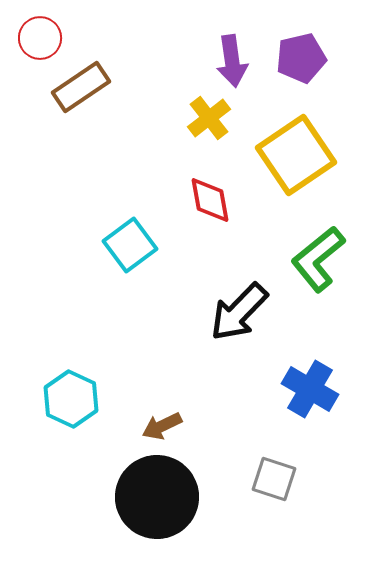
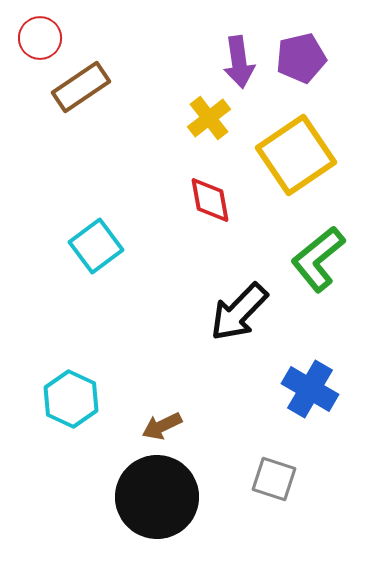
purple arrow: moved 7 px right, 1 px down
cyan square: moved 34 px left, 1 px down
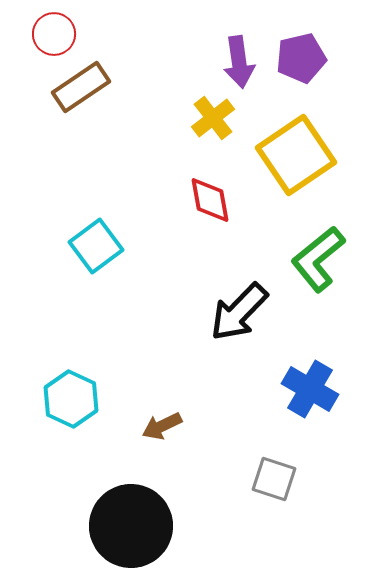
red circle: moved 14 px right, 4 px up
yellow cross: moved 4 px right
black circle: moved 26 px left, 29 px down
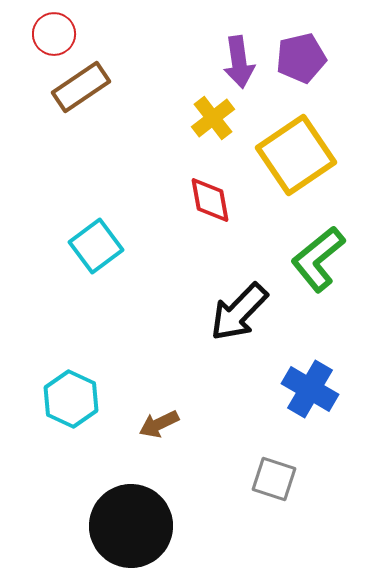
brown arrow: moved 3 px left, 2 px up
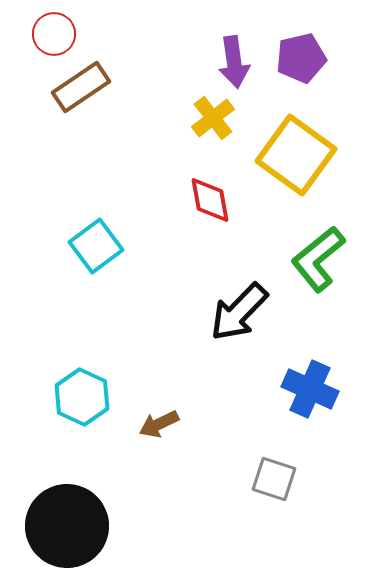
purple arrow: moved 5 px left
yellow square: rotated 20 degrees counterclockwise
blue cross: rotated 6 degrees counterclockwise
cyan hexagon: moved 11 px right, 2 px up
black circle: moved 64 px left
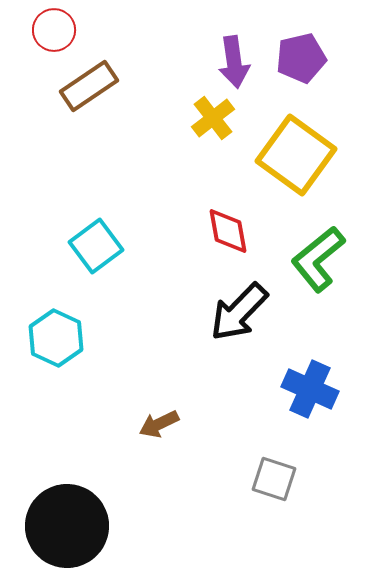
red circle: moved 4 px up
brown rectangle: moved 8 px right, 1 px up
red diamond: moved 18 px right, 31 px down
cyan hexagon: moved 26 px left, 59 px up
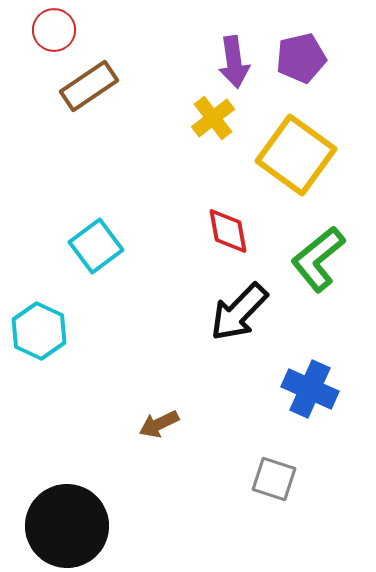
cyan hexagon: moved 17 px left, 7 px up
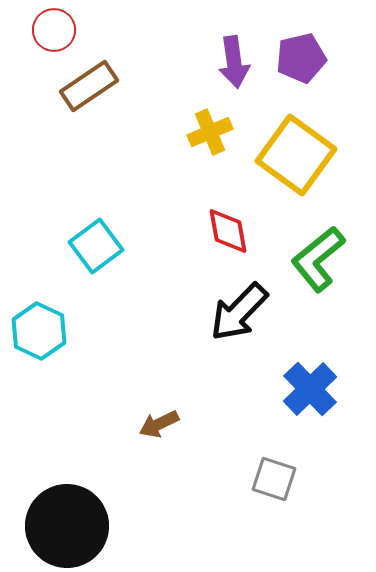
yellow cross: moved 3 px left, 14 px down; rotated 15 degrees clockwise
blue cross: rotated 22 degrees clockwise
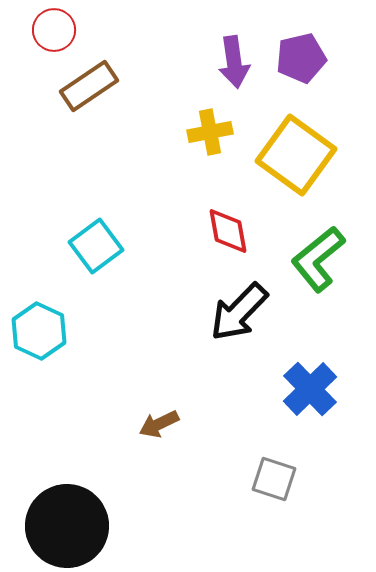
yellow cross: rotated 12 degrees clockwise
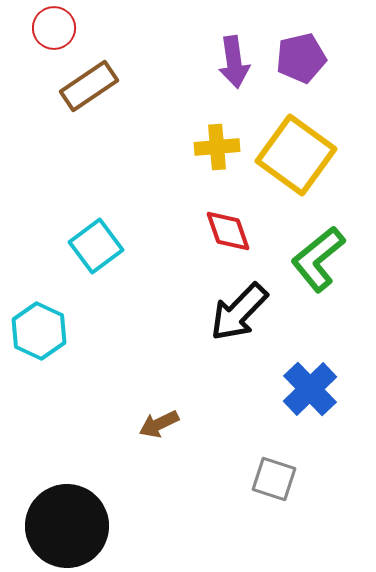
red circle: moved 2 px up
yellow cross: moved 7 px right, 15 px down; rotated 6 degrees clockwise
red diamond: rotated 9 degrees counterclockwise
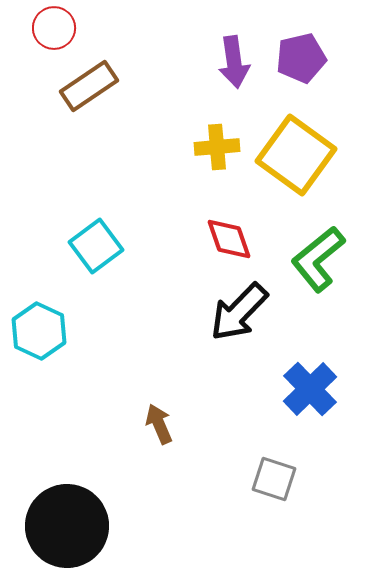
red diamond: moved 1 px right, 8 px down
brown arrow: rotated 93 degrees clockwise
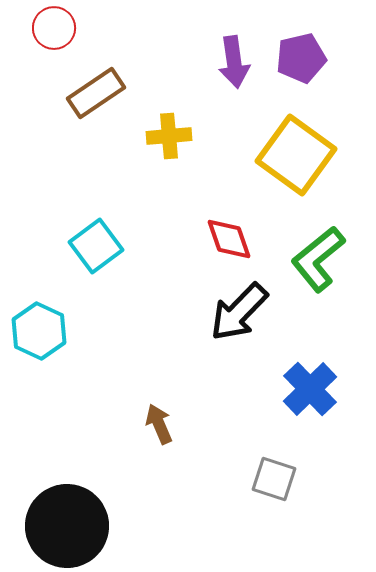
brown rectangle: moved 7 px right, 7 px down
yellow cross: moved 48 px left, 11 px up
